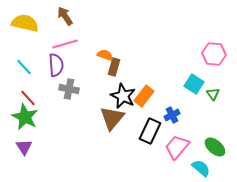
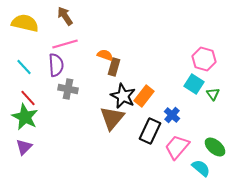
pink hexagon: moved 10 px left, 5 px down; rotated 10 degrees clockwise
gray cross: moved 1 px left
blue cross: rotated 21 degrees counterclockwise
purple triangle: rotated 18 degrees clockwise
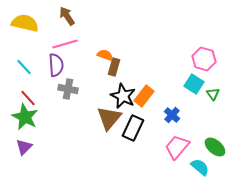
brown arrow: moved 2 px right
brown triangle: moved 3 px left
black rectangle: moved 17 px left, 3 px up
cyan semicircle: moved 1 px left, 1 px up
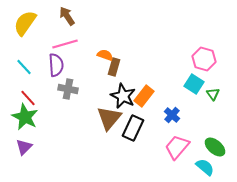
yellow semicircle: rotated 68 degrees counterclockwise
cyan semicircle: moved 5 px right
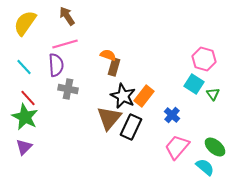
orange semicircle: moved 3 px right
black rectangle: moved 2 px left, 1 px up
